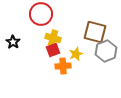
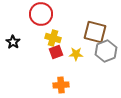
red square: moved 3 px right, 2 px down
yellow star: rotated 24 degrees clockwise
orange cross: moved 2 px left, 19 px down
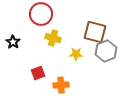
red square: moved 18 px left, 21 px down
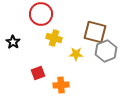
yellow cross: moved 1 px right
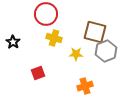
red circle: moved 5 px right
orange cross: moved 24 px right, 1 px down; rotated 14 degrees counterclockwise
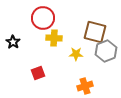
red circle: moved 3 px left, 4 px down
yellow cross: rotated 14 degrees counterclockwise
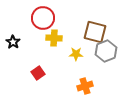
red square: rotated 16 degrees counterclockwise
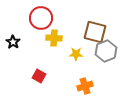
red circle: moved 2 px left
red square: moved 1 px right, 3 px down; rotated 24 degrees counterclockwise
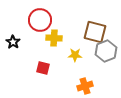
red circle: moved 1 px left, 2 px down
yellow star: moved 1 px left, 1 px down
red square: moved 4 px right, 8 px up; rotated 16 degrees counterclockwise
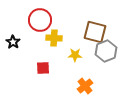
red square: rotated 16 degrees counterclockwise
orange cross: rotated 21 degrees counterclockwise
